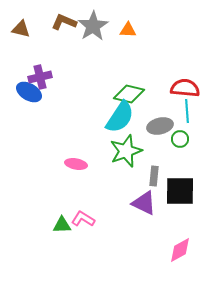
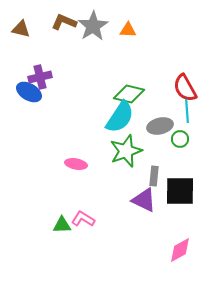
red semicircle: rotated 124 degrees counterclockwise
purple triangle: moved 3 px up
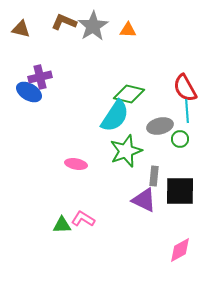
cyan semicircle: moved 5 px left, 1 px up
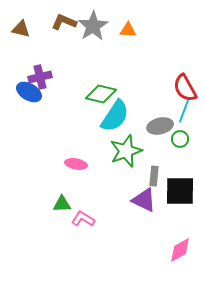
green diamond: moved 28 px left
cyan line: moved 3 px left; rotated 25 degrees clockwise
green triangle: moved 21 px up
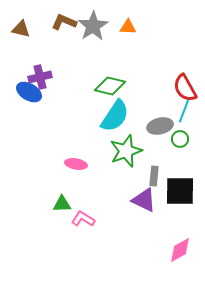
orange triangle: moved 3 px up
green diamond: moved 9 px right, 8 px up
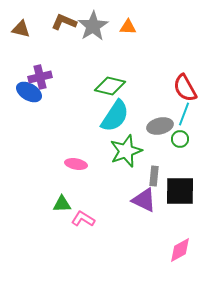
cyan line: moved 3 px down
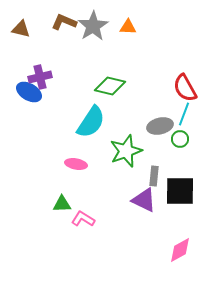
cyan semicircle: moved 24 px left, 6 px down
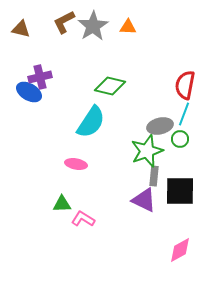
brown L-shape: rotated 50 degrees counterclockwise
red semicircle: moved 3 px up; rotated 40 degrees clockwise
green star: moved 21 px right
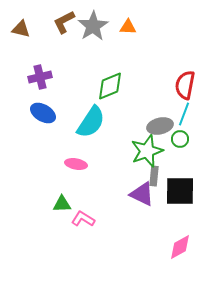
green diamond: rotated 36 degrees counterclockwise
blue ellipse: moved 14 px right, 21 px down
purple triangle: moved 2 px left, 6 px up
pink diamond: moved 3 px up
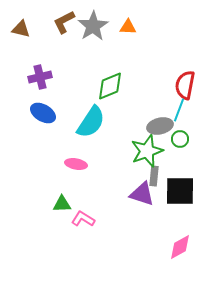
cyan line: moved 5 px left, 4 px up
purple triangle: rotated 8 degrees counterclockwise
